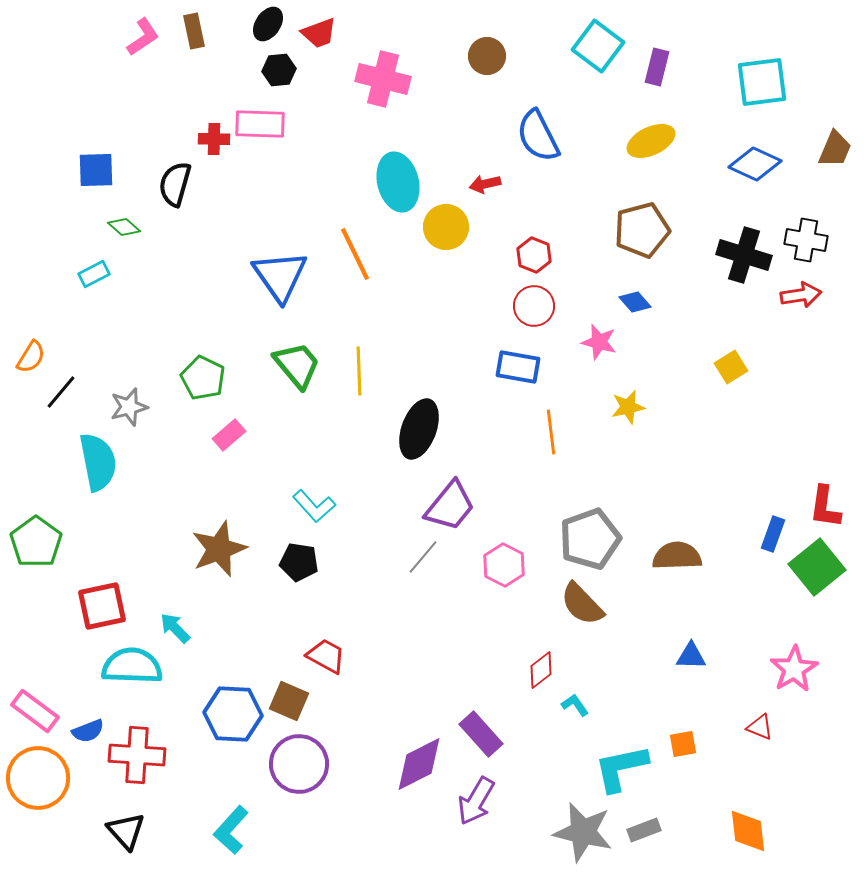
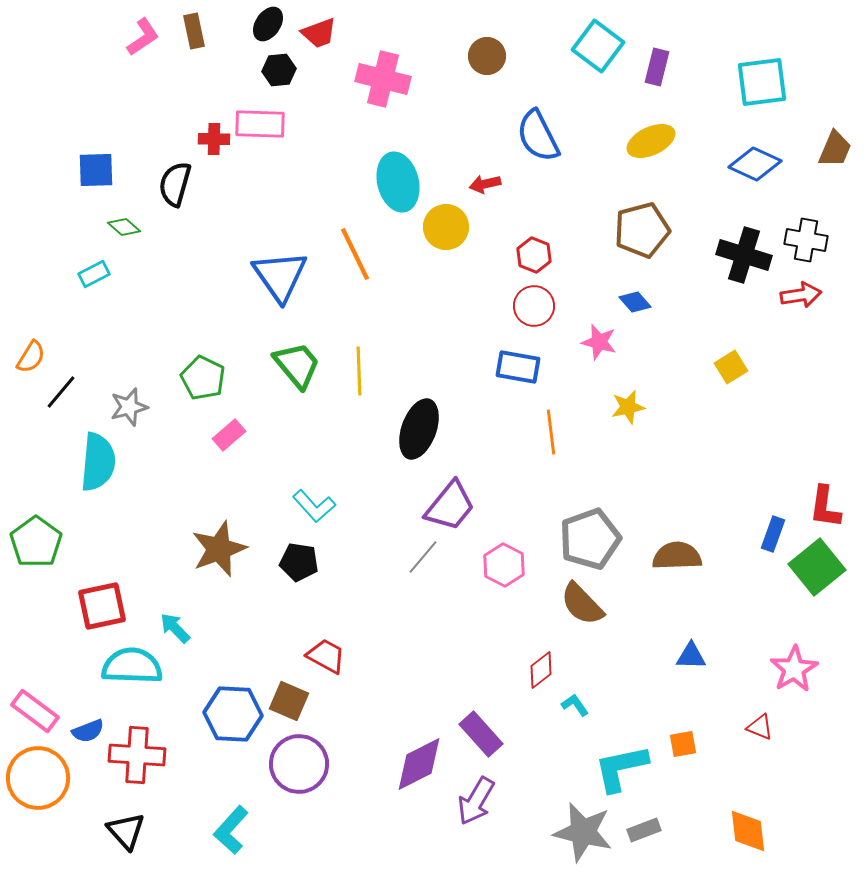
cyan semicircle at (98, 462): rotated 16 degrees clockwise
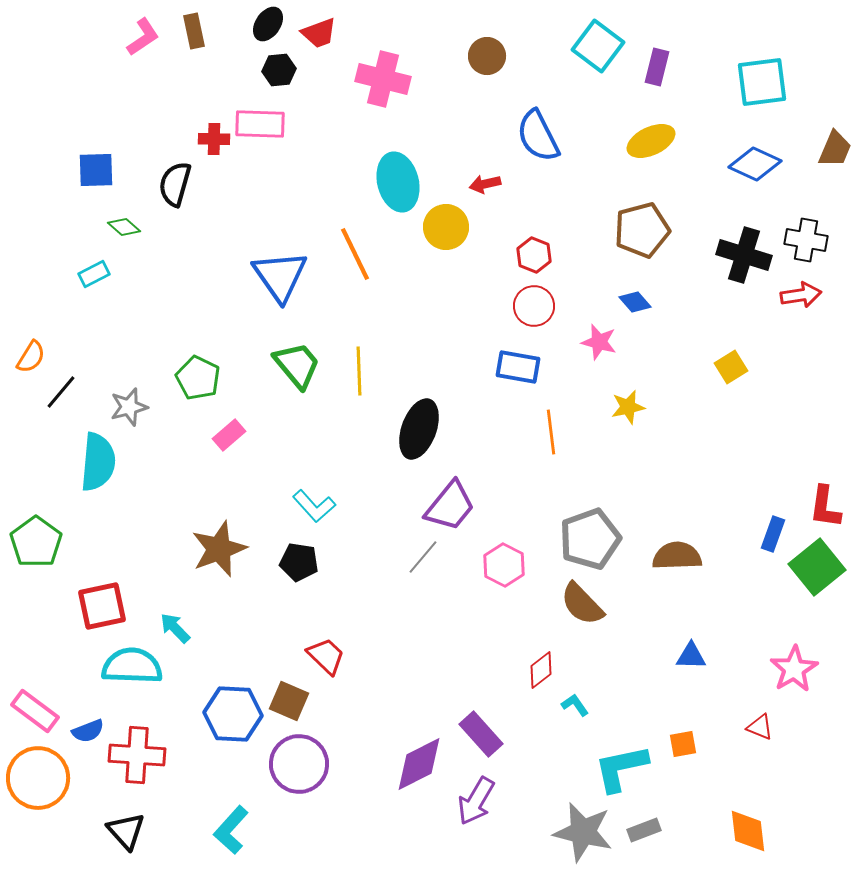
green pentagon at (203, 378): moved 5 px left
red trapezoid at (326, 656): rotated 15 degrees clockwise
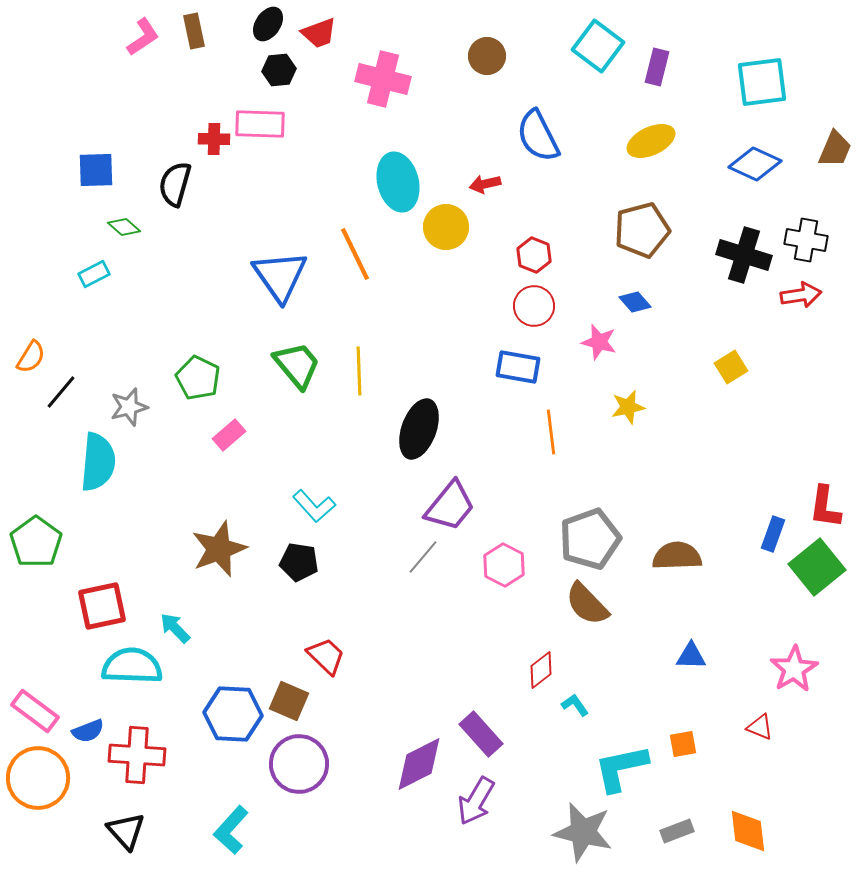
brown semicircle at (582, 604): moved 5 px right
gray rectangle at (644, 830): moved 33 px right, 1 px down
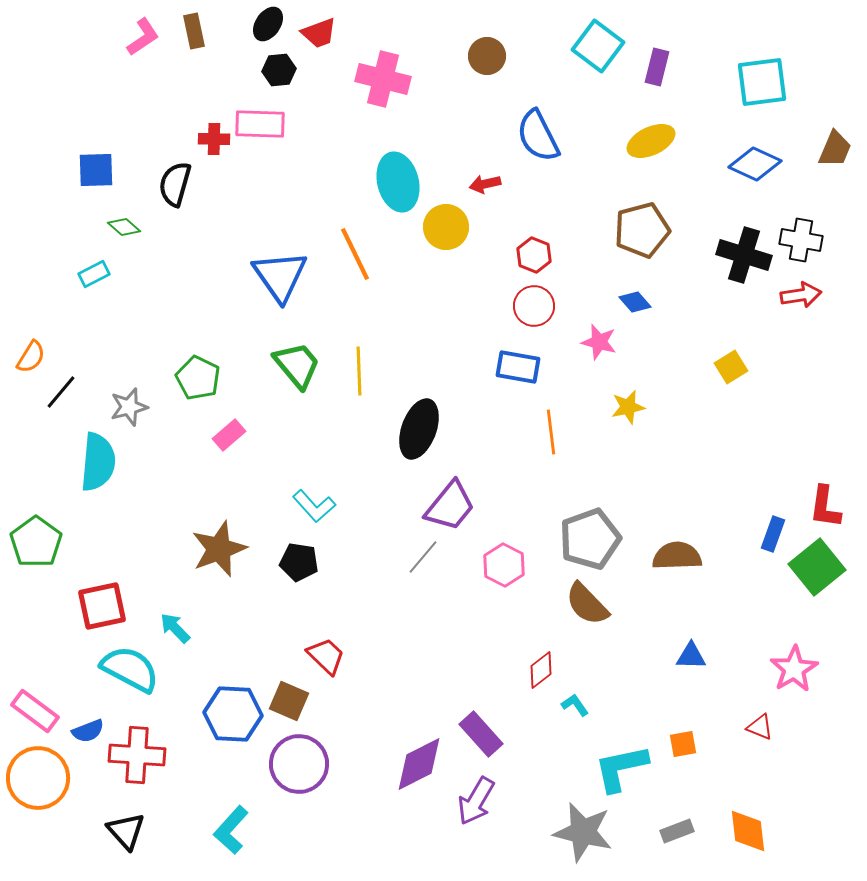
black cross at (806, 240): moved 5 px left
cyan semicircle at (132, 666): moved 2 px left, 3 px down; rotated 26 degrees clockwise
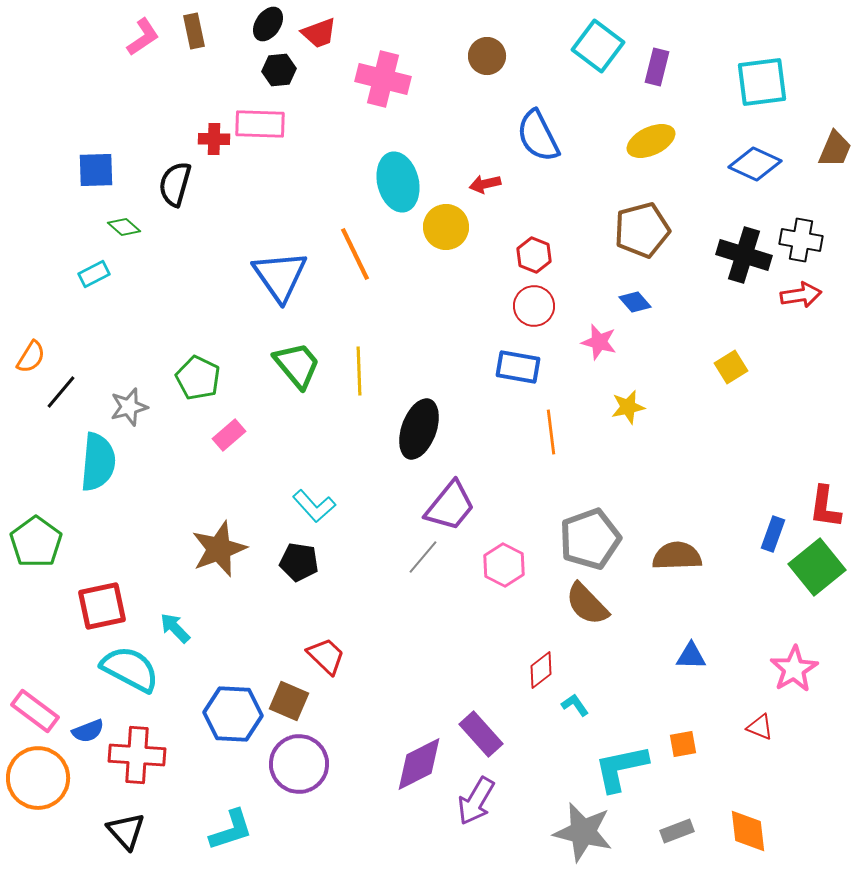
cyan L-shape at (231, 830): rotated 150 degrees counterclockwise
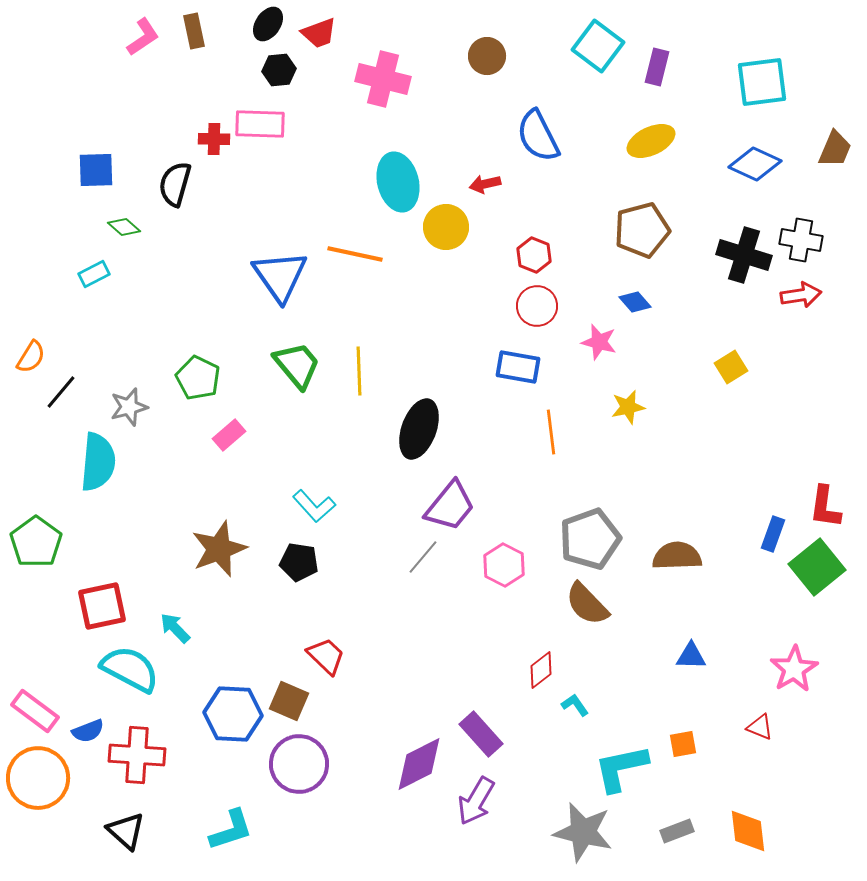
orange line at (355, 254): rotated 52 degrees counterclockwise
red circle at (534, 306): moved 3 px right
black triangle at (126, 831): rotated 6 degrees counterclockwise
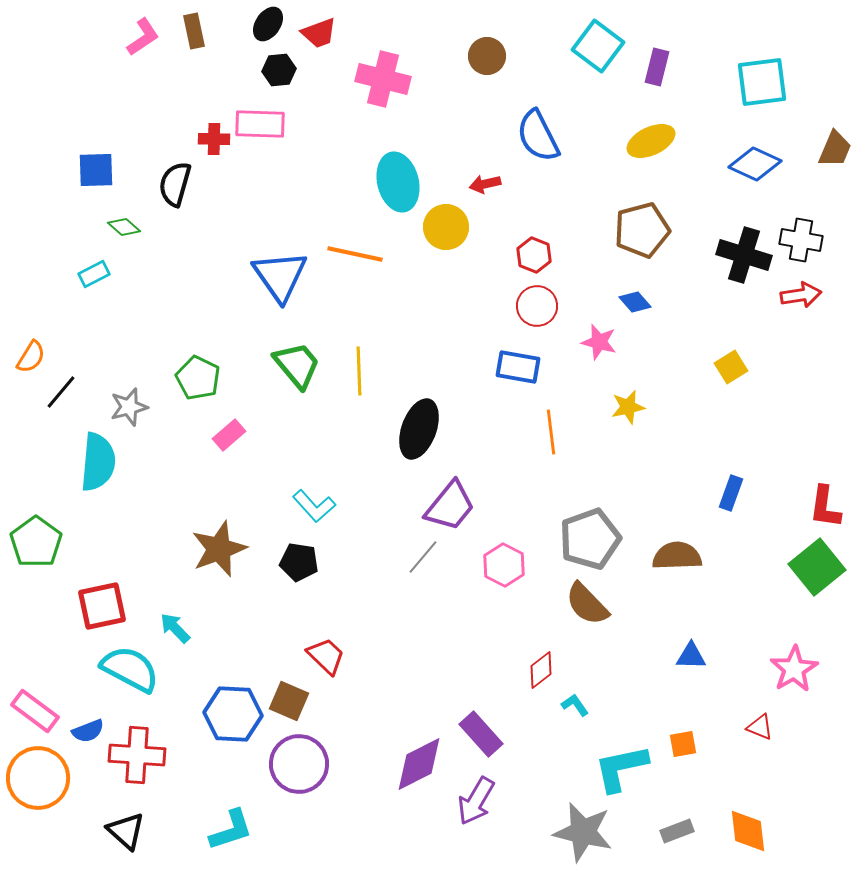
blue rectangle at (773, 534): moved 42 px left, 41 px up
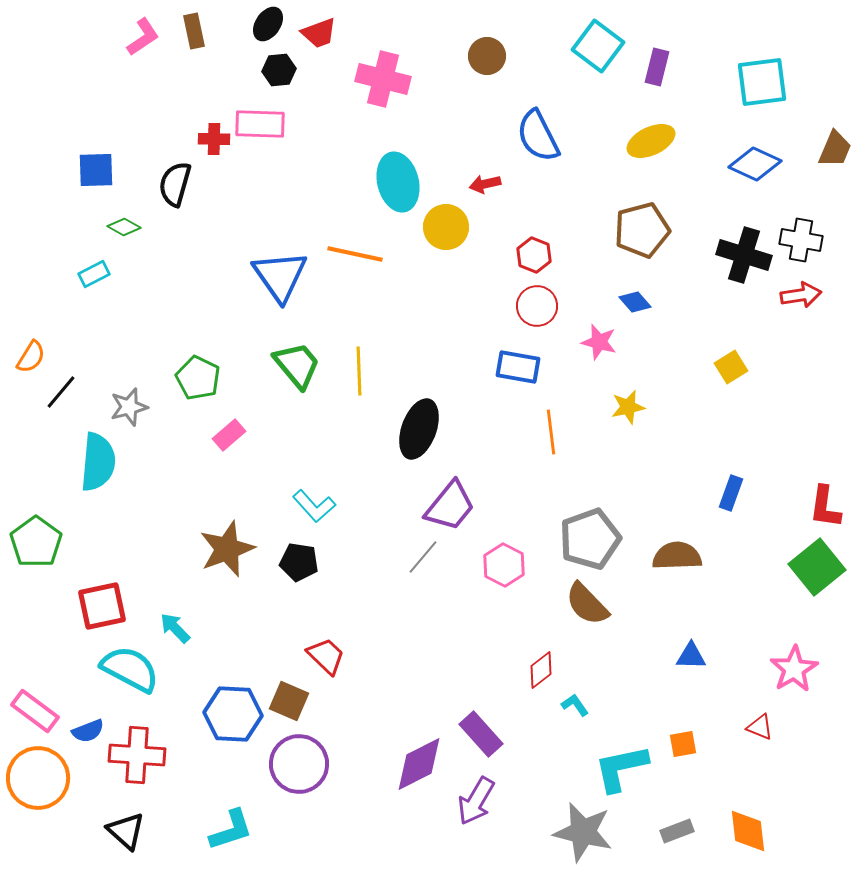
green diamond at (124, 227): rotated 12 degrees counterclockwise
brown star at (219, 549): moved 8 px right
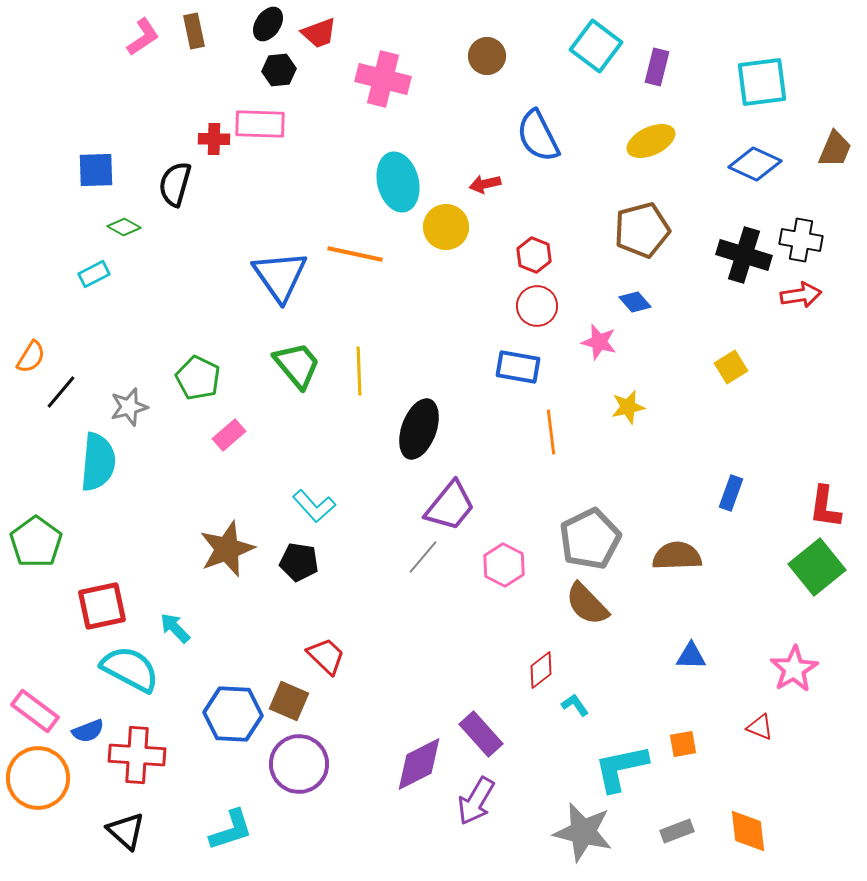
cyan square at (598, 46): moved 2 px left
gray pentagon at (590, 539): rotated 6 degrees counterclockwise
